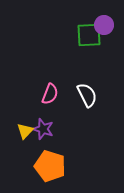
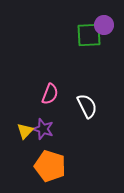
white semicircle: moved 11 px down
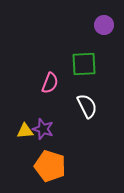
green square: moved 5 px left, 29 px down
pink semicircle: moved 11 px up
yellow triangle: rotated 42 degrees clockwise
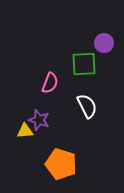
purple circle: moved 18 px down
purple star: moved 4 px left, 9 px up
orange pentagon: moved 11 px right, 2 px up
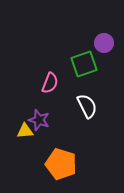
green square: rotated 16 degrees counterclockwise
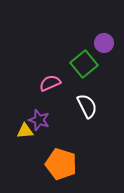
green square: rotated 20 degrees counterclockwise
pink semicircle: rotated 135 degrees counterclockwise
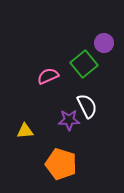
pink semicircle: moved 2 px left, 7 px up
purple star: moved 30 px right; rotated 20 degrees counterclockwise
